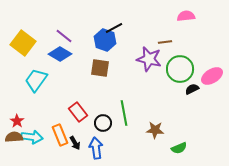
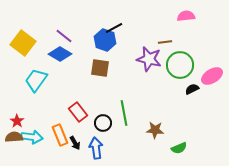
green circle: moved 4 px up
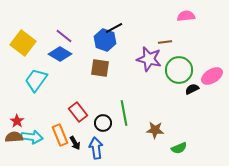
green circle: moved 1 px left, 5 px down
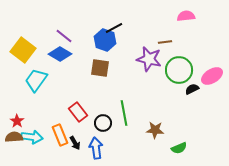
yellow square: moved 7 px down
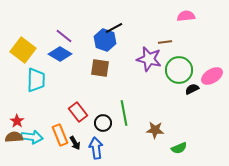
cyan trapezoid: rotated 145 degrees clockwise
